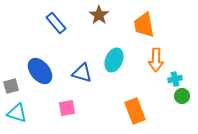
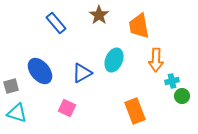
orange trapezoid: moved 5 px left, 1 px down
blue triangle: rotated 45 degrees counterclockwise
cyan cross: moved 3 px left, 2 px down
pink square: rotated 36 degrees clockwise
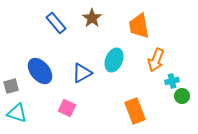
brown star: moved 7 px left, 3 px down
orange arrow: rotated 20 degrees clockwise
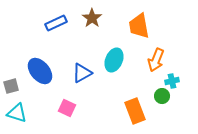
blue rectangle: rotated 75 degrees counterclockwise
green circle: moved 20 px left
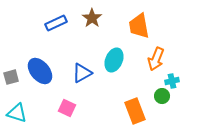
orange arrow: moved 1 px up
gray square: moved 9 px up
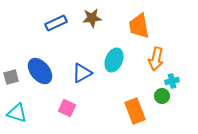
brown star: rotated 30 degrees clockwise
orange arrow: rotated 10 degrees counterclockwise
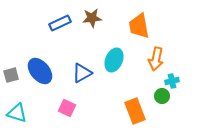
blue rectangle: moved 4 px right
gray square: moved 2 px up
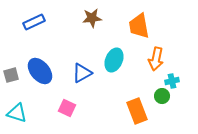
blue rectangle: moved 26 px left, 1 px up
orange rectangle: moved 2 px right
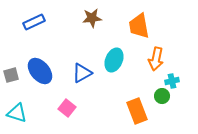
pink square: rotated 12 degrees clockwise
